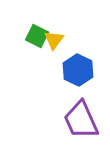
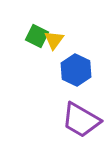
blue hexagon: moved 2 px left
purple trapezoid: rotated 36 degrees counterclockwise
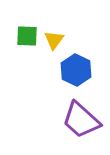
green square: moved 10 px left; rotated 25 degrees counterclockwise
purple trapezoid: rotated 12 degrees clockwise
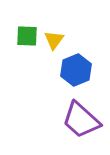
blue hexagon: rotated 12 degrees clockwise
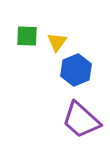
yellow triangle: moved 3 px right, 2 px down
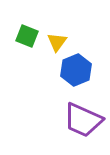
green square: rotated 20 degrees clockwise
purple trapezoid: moved 2 px right; rotated 18 degrees counterclockwise
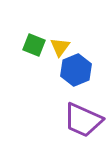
green square: moved 7 px right, 9 px down
yellow triangle: moved 3 px right, 5 px down
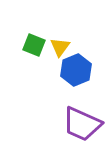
purple trapezoid: moved 1 px left, 4 px down
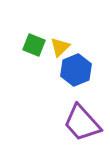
yellow triangle: rotated 10 degrees clockwise
purple trapezoid: moved 1 px up; rotated 24 degrees clockwise
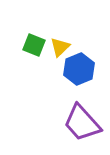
blue hexagon: moved 3 px right, 1 px up
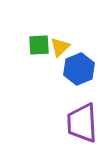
green square: moved 5 px right; rotated 25 degrees counterclockwise
purple trapezoid: rotated 39 degrees clockwise
